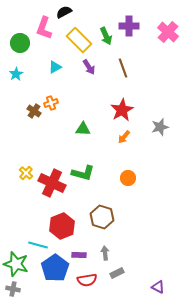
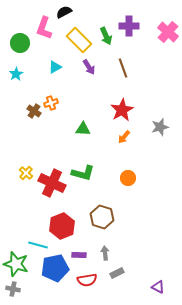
blue pentagon: rotated 24 degrees clockwise
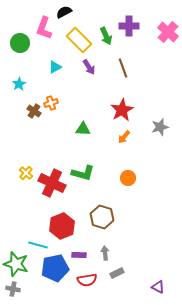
cyan star: moved 3 px right, 10 px down
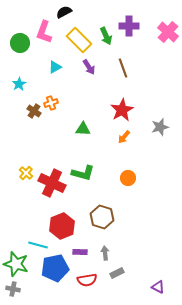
pink L-shape: moved 4 px down
purple rectangle: moved 1 px right, 3 px up
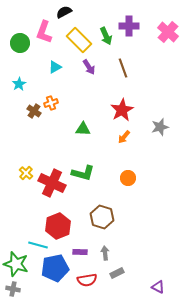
red hexagon: moved 4 px left
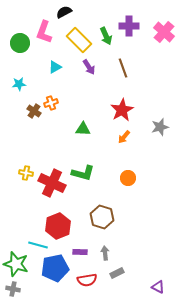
pink cross: moved 4 px left
cyan star: rotated 24 degrees clockwise
yellow cross: rotated 32 degrees counterclockwise
